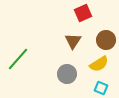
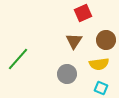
brown triangle: moved 1 px right
yellow semicircle: rotated 24 degrees clockwise
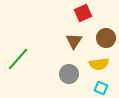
brown circle: moved 2 px up
gray circle: moved 2 px right
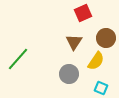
brown triangle: moved 1 px down
yellow semicircle: moved 3 px left, 3 px up; rotated 48 degrees counterclockwise
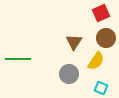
red square: moved 18 px right
green line: rotated 50 degrees clockwise
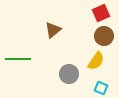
brown circle: moved 2 px left, 2 px up
brown triangle: moved 21 px left, 12 px up; rotated 18 degrees clockwise
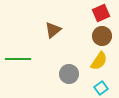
brown circle: moved 2 px left
yellow semicircle: moved 3 px right
cyan square: rotated 32 degrees clockwise
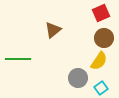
brown circle: moved 2 px right, 2 px down
gray circle: moved 9 px right, 4 px down
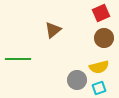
yellow semicircle: moved 6 px down; rotated 42 degrees clockwise
gray circle: moved 1 px left, 2 px down
cyan square: moved 2 px left; rotated 16 degrees clockwise
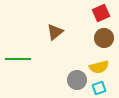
brown triangle: moved 2 px right, 2 px down
